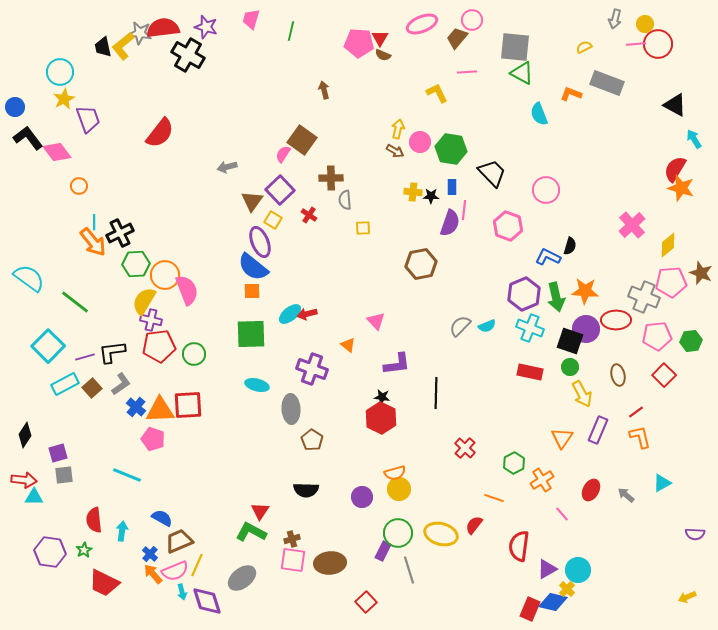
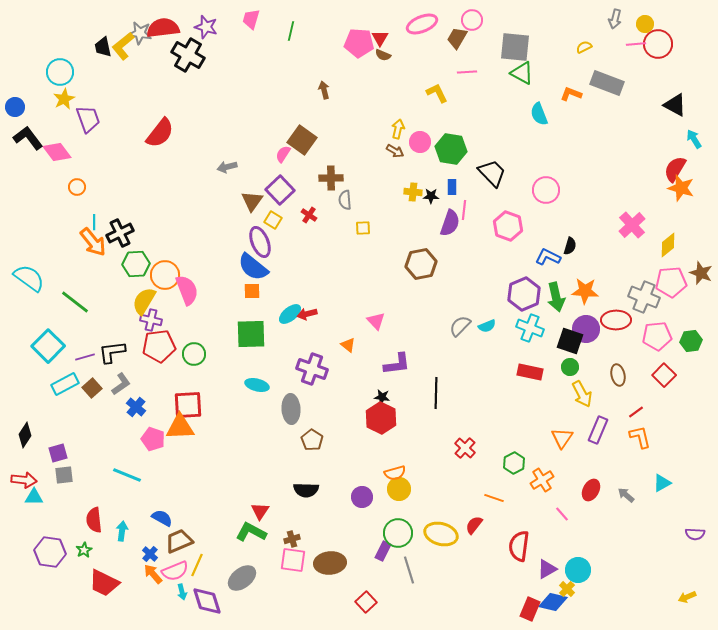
brown trapezoid at (457, 38): rotated 10 degrees counterclockwise
orange circle at (79, 186): moved 2 px left, 1 px down
orange triangle at (160, 410): moved 20 px right, 17 px down
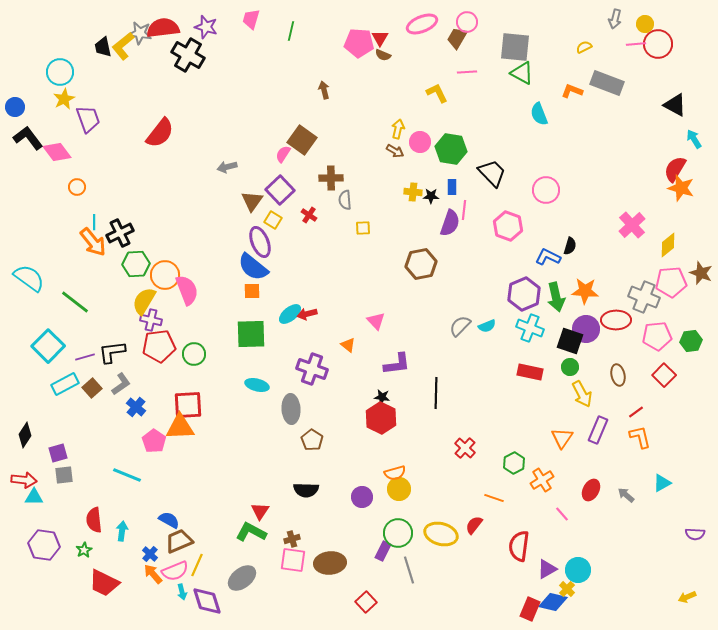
pink circle at (472, 20): moved 5 px left, 2 px down
orange L-shape at (571, 94): moved 1 px right, 3 px up
pink pentagon at (153, 439): moved 1 px right, 2 px down; rotated 15 degrees clockwise
blue semicircle at (162, 518): moved 7 px right, 2 px down
purple hexagon at (50, 552): moved 6 px left, 7 px up
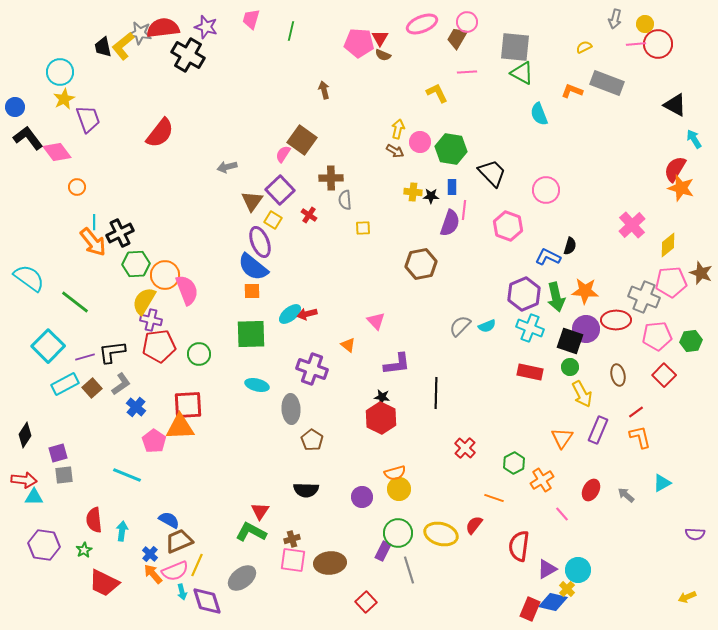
green circle at (194, 354): moved 5 px right
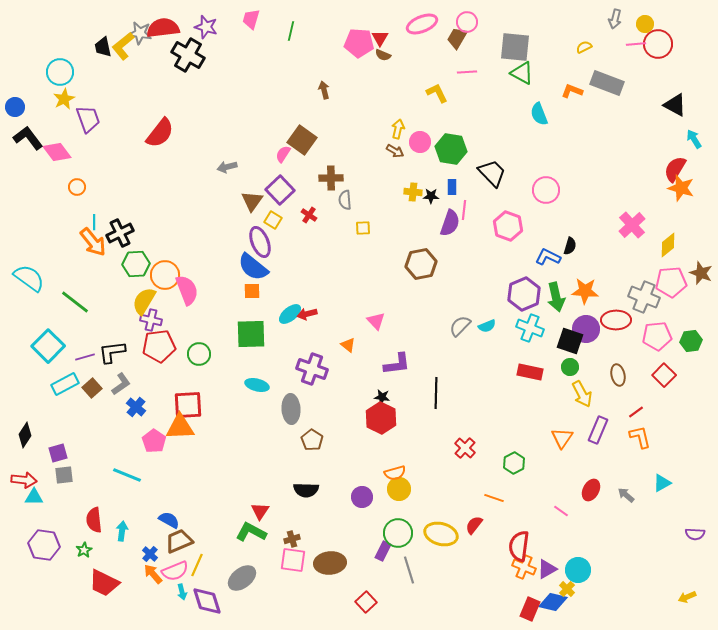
orange cross at (542, 480): moved 18 px left, 87 px down; rotated 35 degrees counterclockwise
pink line at (562, 514): moved 1 px left, 3 px up; rotated 14 degrees counterclockwise
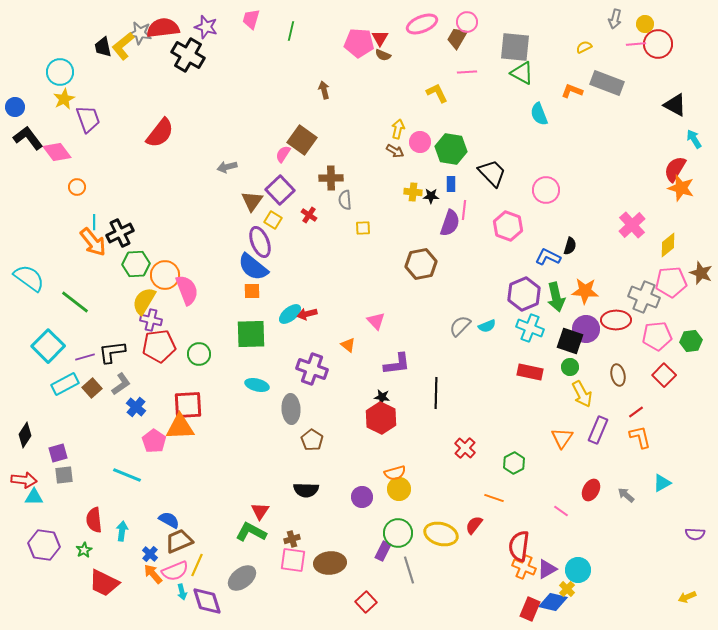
blue rectangle at (452, 187): moved 1 px left, 3 px up
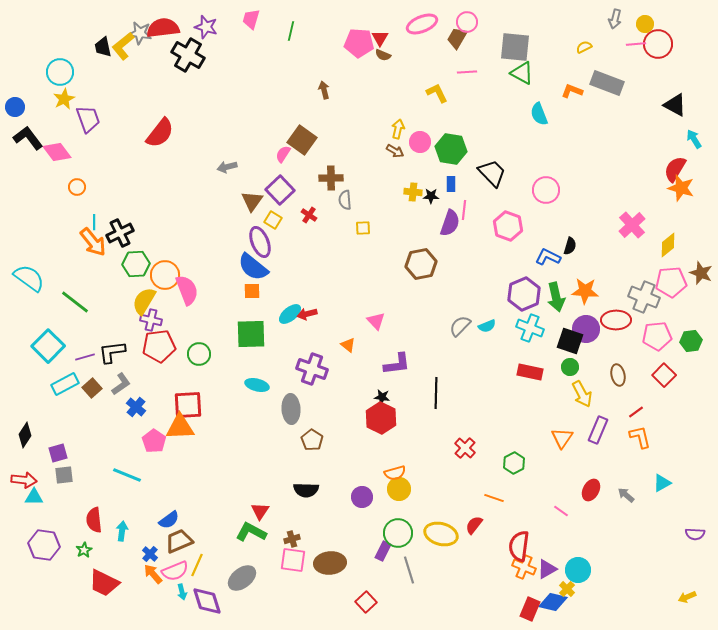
blue semicircle at (169, 520): rotated 115 degrees clockwise
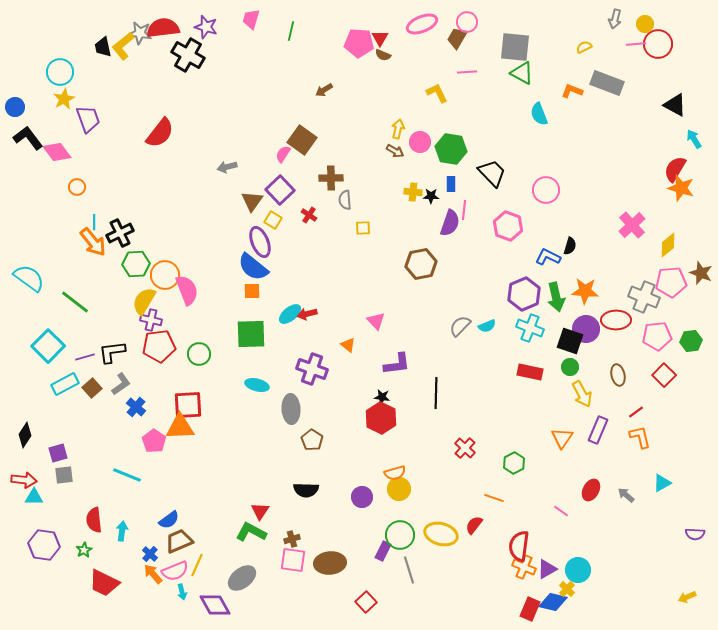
brown arrow at (324, 90): rotated 108 degrees counterclockwise
green circle at (398, 533): moved 2 px right, 2 px down
purple diamond at (207, 601): moved 8 px right, 4 px down; rotated 12 degrees counterclockwise
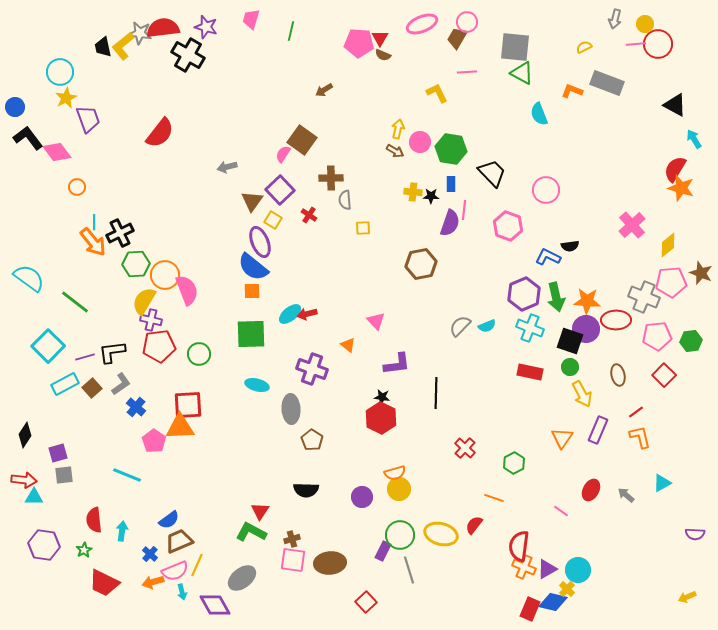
yellow star at (64, 99): moved 2 px right, 1 px up
black semicircle at (570, 246): rotated 66 degrees clockwise
orange star at (585, 291): moved 2 px right, 10 px down
orange arrow at (153, 574): moved 8 px down; rotated 65 degrees counterclockwise
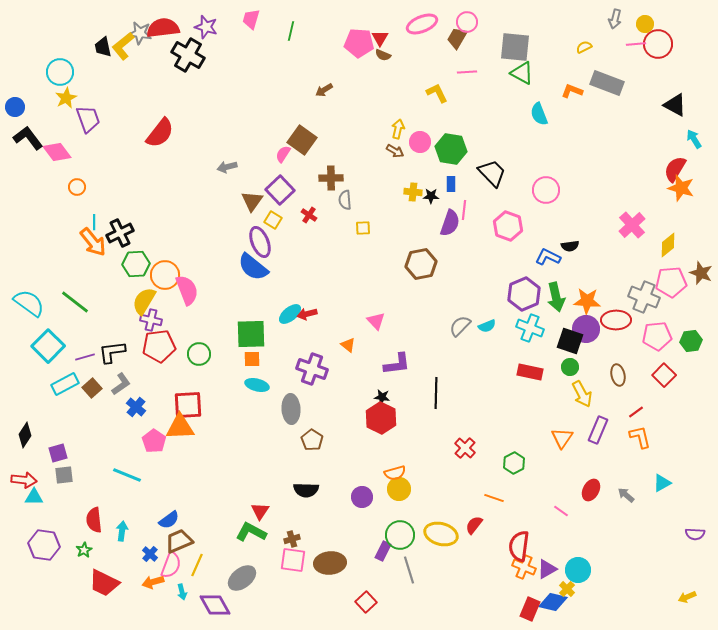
cyan semicircle at (29, 278): moved 25 px down
orange square at (252, 291): moved 68 px down
pink semicircle at (175, 571): moved 4 px left, 6 px up; rotated 48 degrees counterclockwise
